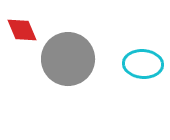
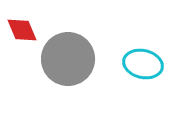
cyan ellipse: rotated 9 degrees clockwise
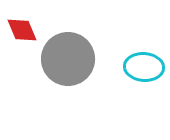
cyan ellipse: moved 1 px right, 3 px down; rotated 9 degrees counterclockwise
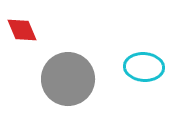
gray circle: moved 20 px down
